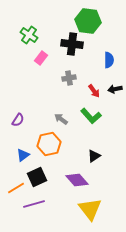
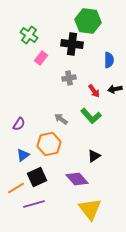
purple semicircle: moved 1 px right, 4 px down
purple diamond: moved 1 px up
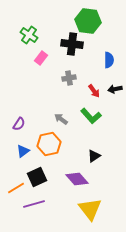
blue triangle: moved 4 px up
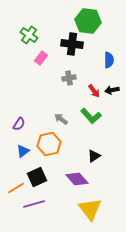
black arrow: moved 3 px left, 1 px down
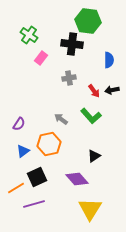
yellow triangle: rotated 10 degrees clockwise
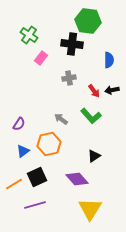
orange line: moved 2 px left, 4 px up
purple line: moved 1 px right, 1 px down
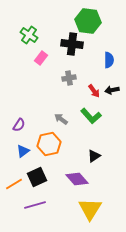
purple semicircle: moved 1 px down
